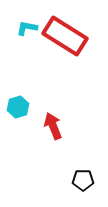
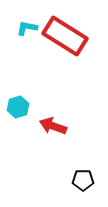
red arrow: rotated 48 degrees counterclockwise
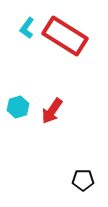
cyan L-shape: rotated 65 degrees counterclockwise
red arrow: moved 1 px left, 15 px up; rotated 76 degrees counterclockwise
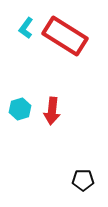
cyan L-shape: moved 1 px left
cyan hexagon: moved 2 px right, 2 px down
red arrow: rotated 28 degrees counterclockwise
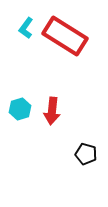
black pentagon: moved 3 px right, 26 px up; rotated 15 degrees clockwise
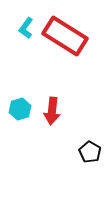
black pentagon: moved 4 px right, 2 px up; rotated 15 degrees clockwise
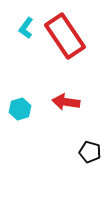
red rectangle: rotated 24 degrees clockwise
red arrow: moved 14 px right, 9 px up; rotated 92 degrees clockwise
black pentagon: rotated 15 degrees counterclockwise
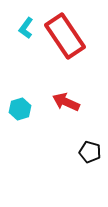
red arrow: rotated 16 degrees clockwise
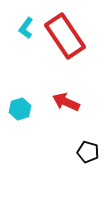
black pentagon: moved 2 px left
